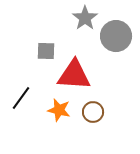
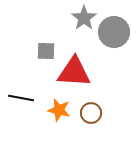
gray star: moved 1 px left
gray circle: moved 2 px left, 4 px up
red triangle: moved 3 px up
black line: rotated 65 degrees clockwise
brown circle: moved 2 px left, 1 px down
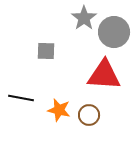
red triangle: moved 30 px right, 3 px down
brown circle: moved 2 px left, 2 px down
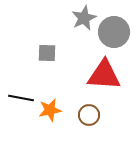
gray star: rotated 10 degrees clockwise
gray square: moved 1 px right, 2 px down
orange star: moved 9 px left; rotated 25 degrees counterclockwise
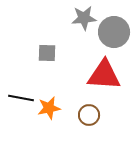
gray star: rotated 20 degrees clockwise
orange star: moved 1 px left, 2 px up
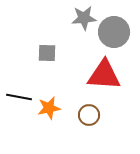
black line: moved 2 px left, 1 px up
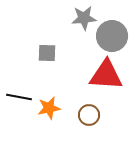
gray circle: moved 2 px left, 4 px down
red triangle: moved 2 px right
